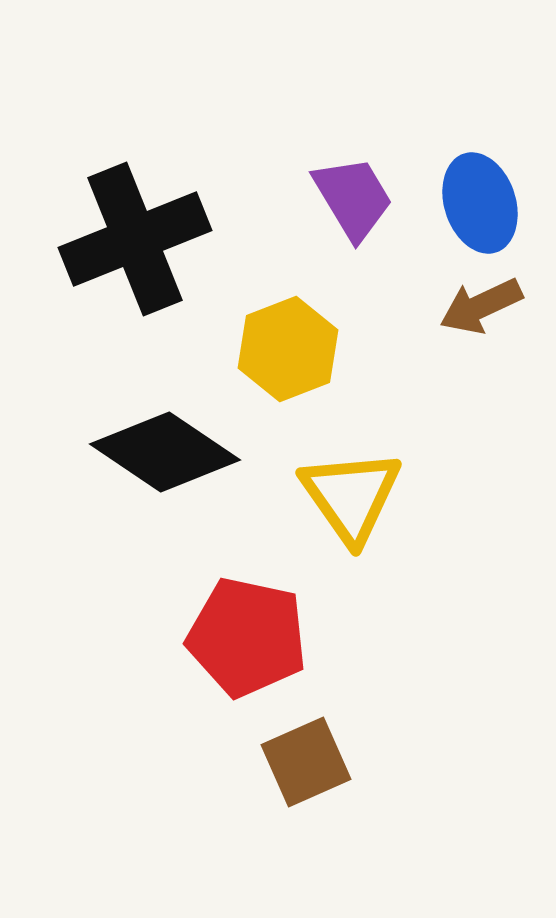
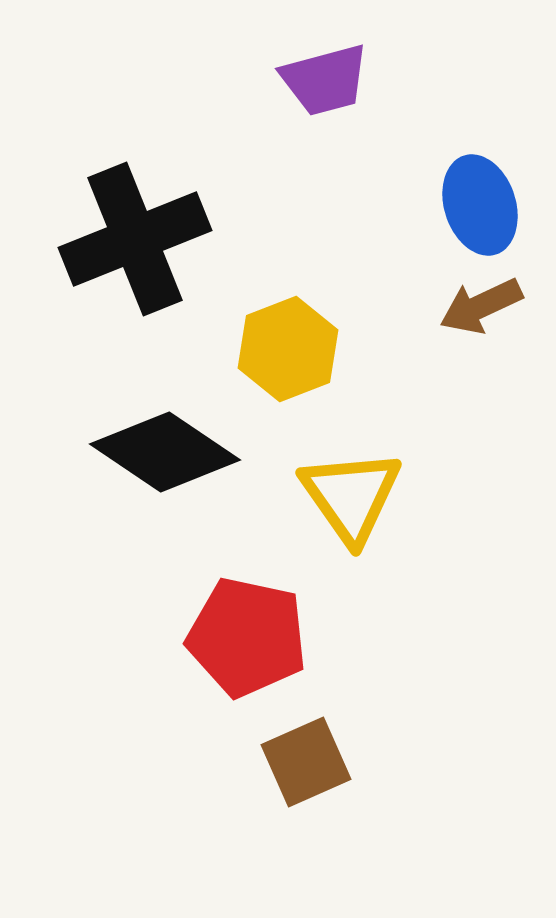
purple trapezoid: moved 28 px left, 118 px up; rotated 106 degrees clockwise
blue ellipse: moved 2 px down
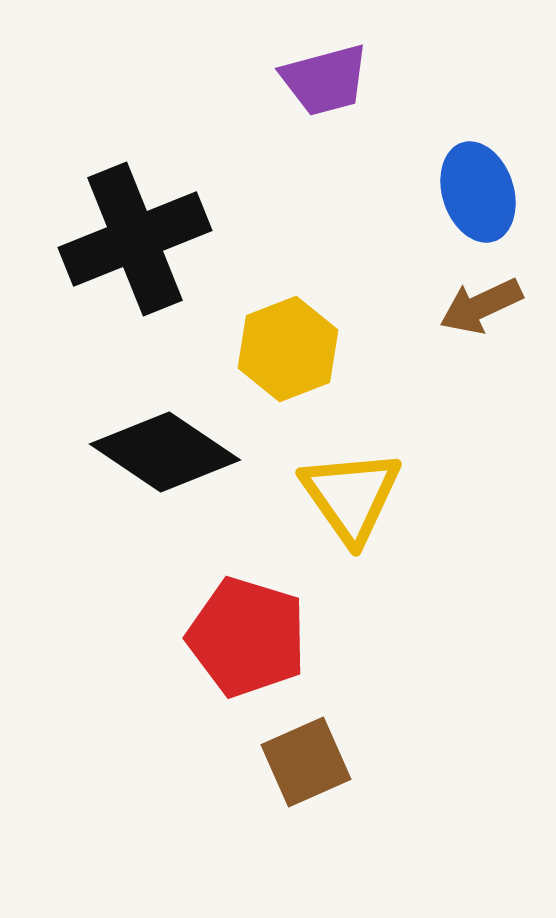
blue ellipse: moved 2 px left, 13 px up
red pentagon: rotated 5 degrees clockwise
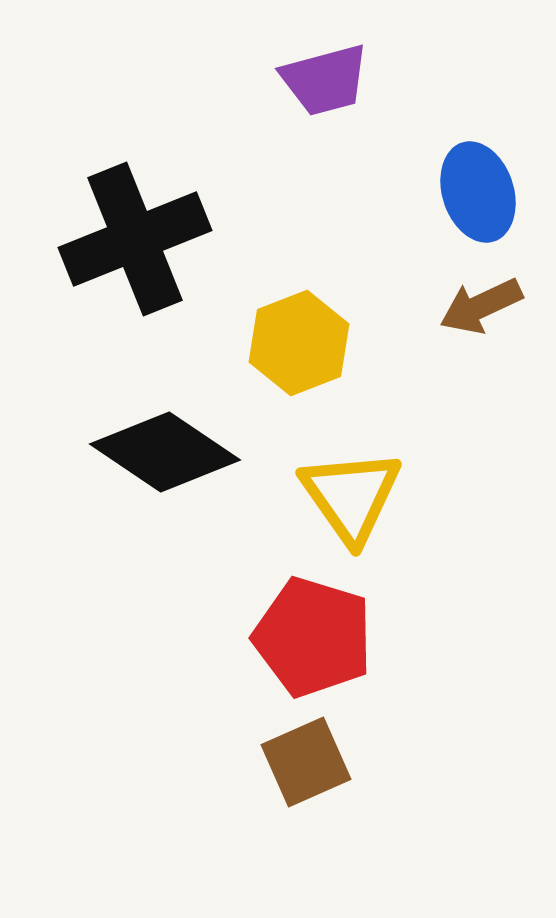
yellow hexagon: moved 11 px right, 6 px up
red pentagon: moved 66 px right
